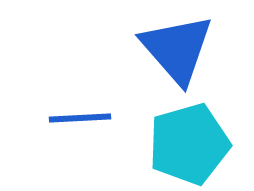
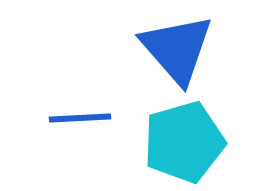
cyan pentagon: moved 5 px left, 2 px up
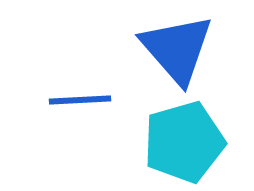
blue line: moved 18 px up
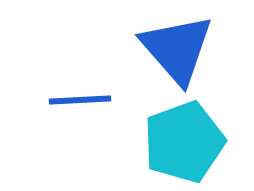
cyan pentagon: rotated 4 degrees counterclockwise
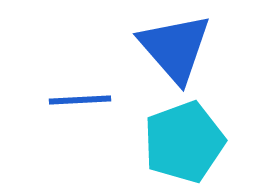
blue triangle: moved 2 px left, 1 px up
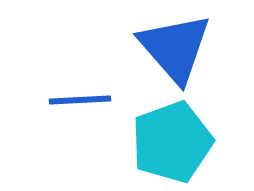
cyan pentagon: moved 12 px left
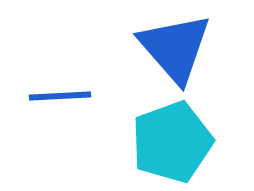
blue line: moved 20 px left, 4 px up
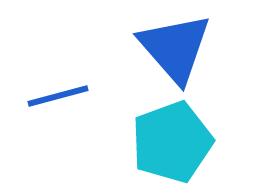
blue line: moved 2 px left; rotated 12 degrees counterclockwise
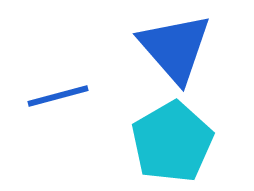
cyan pentagon: rotated 10 degrees counterclockwise
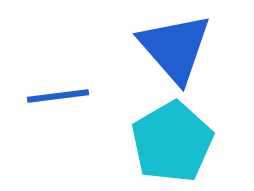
blue line: rotated 8 degrees clockwise
